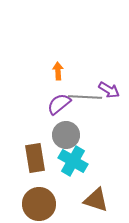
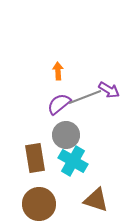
gray line: rotated 24 degrees counterclockwise
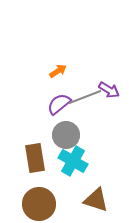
orange arrow: rotated 60 degrees clockwise
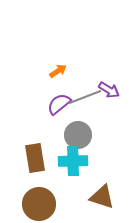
gray circle: moved 12 px right
cyan cross: rotated 32 degrees counterclockwise
brown triangle: moved 6 px right, 3 px up
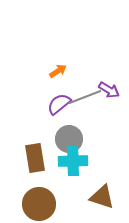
gray circle: moved 9 px left, 4 px down
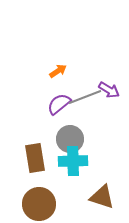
gray circle: moved 1 px right
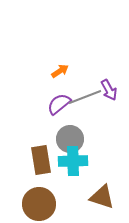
orange arrow: moved 2 px right
purple arrow: rotated 30 degrees clockwise
brown rectangle: moved 6 px right, 2 px down
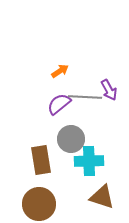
gray line: rotated 24 degrees clockwise
gray circle: moved 1 px right
cyan cross: moved 16 px right
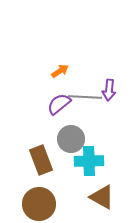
purple arrow: rotated 35 degrees clockwise
brown rectangle: rotated 12 degrees counterclockwise
brown triangle: rotated 12 degrees clockwise
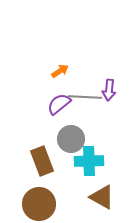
brown rectangle: moved 1 px right, 1 px down
